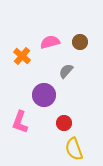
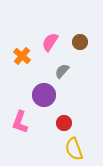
pink semicircle: rotated 42 degrees counterclockwise
gray semicircle: moved 4 px left
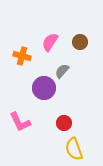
orange cross: rotated 24 degrees counterclockwise
purple circle: moved 7 px up
pink L-shape: rotated 45 degrees counterclockwise
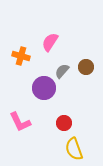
brown circle: moved 6 px right, 25 px down
orange cross: moved 1 px left
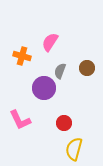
orange cross: moved 1 px right
brown circle: moved 1 px right, 1 px down
gray semicircle: moved 2 px left; rotated 21 degrees counterclockwise
pink L-shape: moved 2 px up
yellow semicircle: rotated 35 degrees clockwise
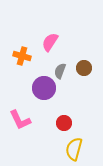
brown circle: moved 3 px left
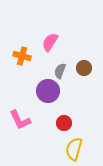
purple circle: moved 4 px right, 3 px down
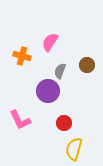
brown circle: moved 3 px right, 3 px up
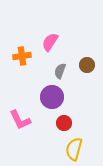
orange cross: rotated 24 degrees counterclockwise
purple circle: moved 4 px right, 6 px down
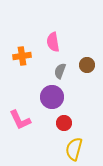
pink semicircle: moved 3 px right; rotated 42 degrees counterclockwise
